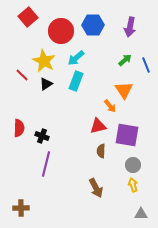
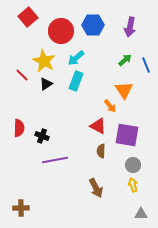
red triangle: rotated 42 degrees clockwise
purple line: moved 9 px right, 4 px up; rotated 65 degrees clockwise
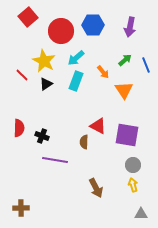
orange arrow: moved 7 px left, 34 px up
brown semicircle: moved 17 px left, 9 px up
purple line: rotated 20 degrees clockwise
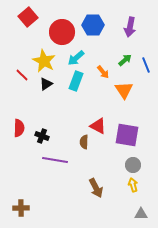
red circle: moved 1 px right, 1 px down
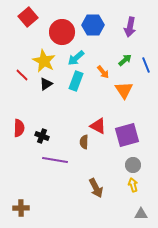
purple square: rotated 25 degrees counterclockwise
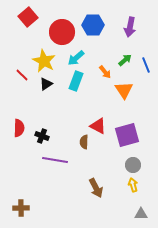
orange arrow: moved 2 px right
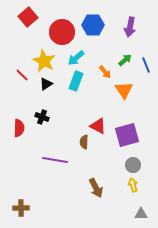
black cross: moved 19 px up
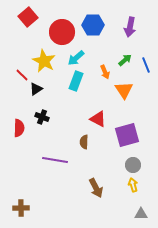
orange arrow: rotated 16 degrees clockwise
black triangle: moved 10 px left, 5 px down
red triangle: moved 7 px up
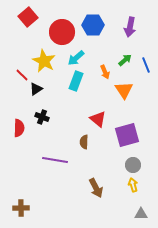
red triangle: rotated 12 degrees clockwise
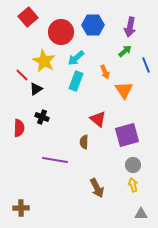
red circle: moved 1 px left
green arrow: moved 9 px up
brown arrow: moved 1 px right
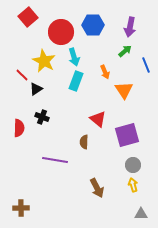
cyan arrow: moved 2 px left, 1 px up; rotated 66 degrees counterclockwise
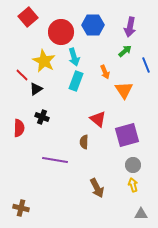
brown cross: rotated 14 degrees clockwise
